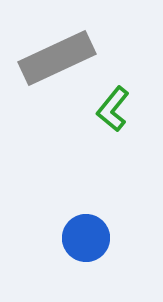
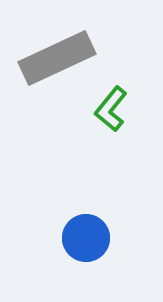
green L-shape: moved 2 px left
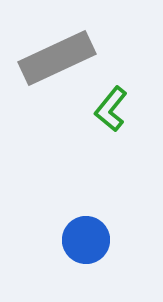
blue circle: moved 2 px down
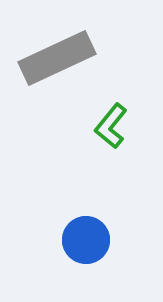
green L-shape: moved 17 px down
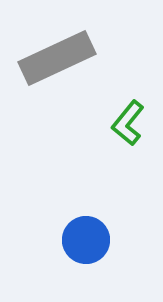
green L-shape: moved 17 px right, 3 px up
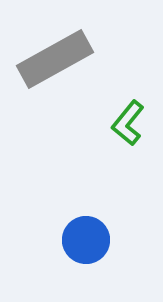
gray rectangle: moved 2 px left, 1 px down; rotated 4 degrees counterclockwise
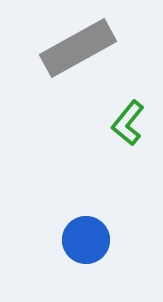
gray rectangle: moved 23 px right, 11 px up
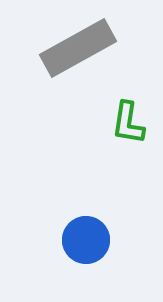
green L-shape: rotated 30 degrees counterclockwise
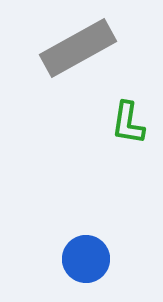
blue circle: moved 19 px down
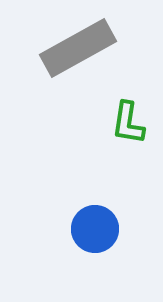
blue circle: moved 9 px right, 30 px up
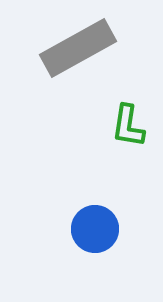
green L-shape: moved 3 px down
